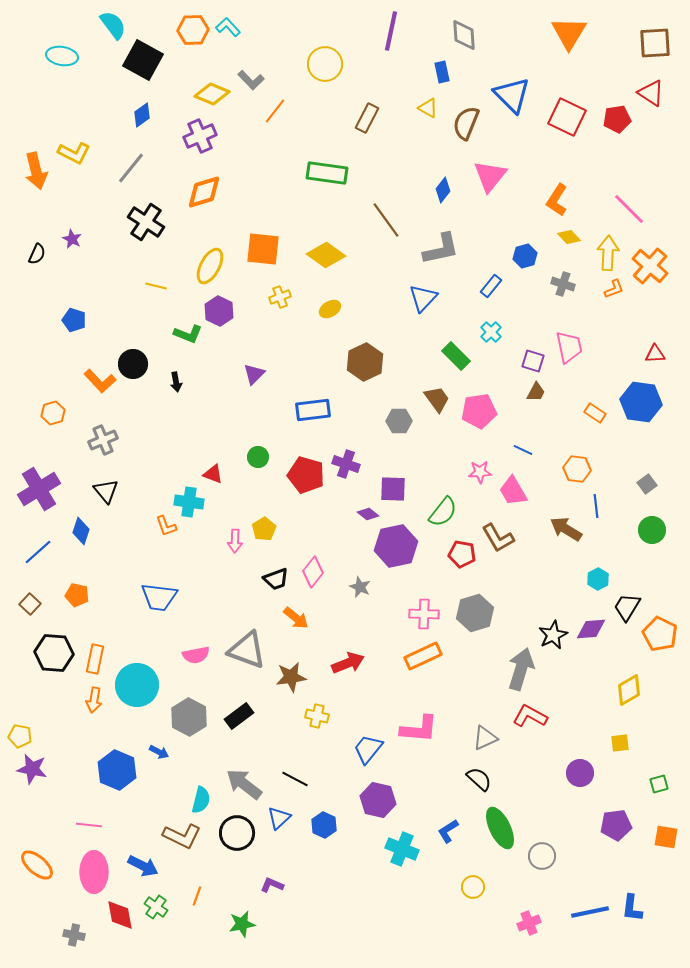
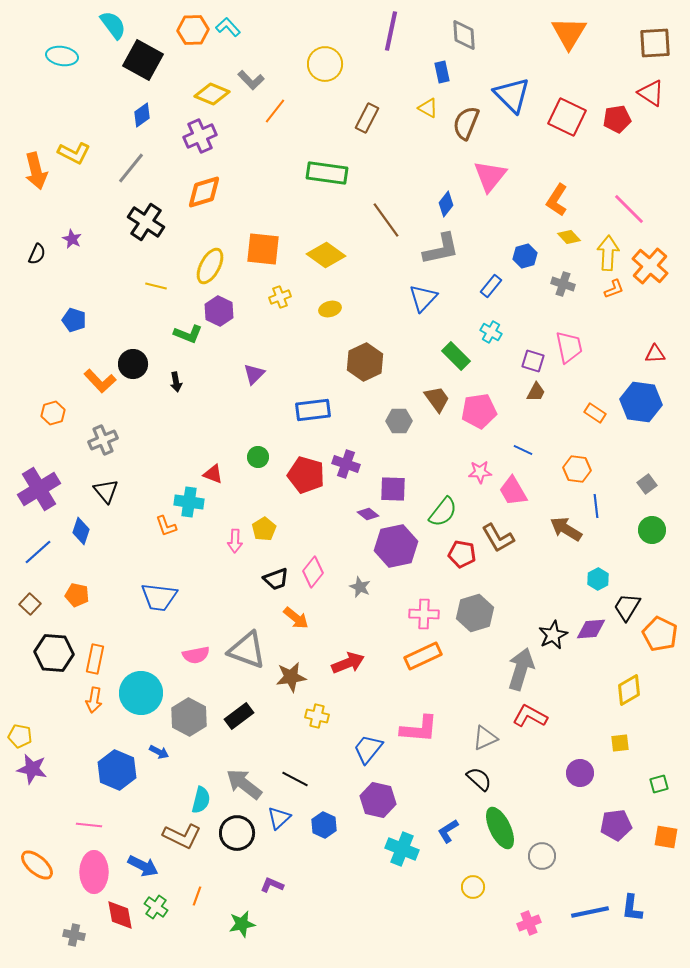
blue diamond at (443, 190): moved 3 px right, 14 px down
yellow ellipse at (330, 309): rotated 15 degrees clockwise
cyan cross at (491, 332): rotated 15 degrees counterclockwise
cyan circle at (137, 685): moved 4 px right, 8 px down
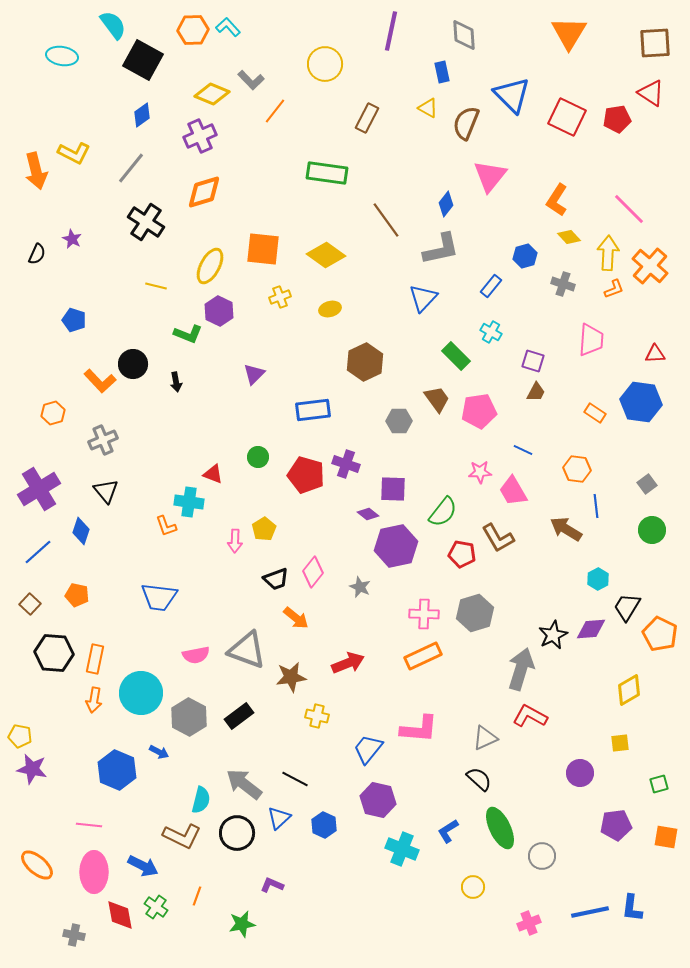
pink trapezoid at (569, 347): moved 22 px right, 7 px up; rotated 16 degrees clockwise
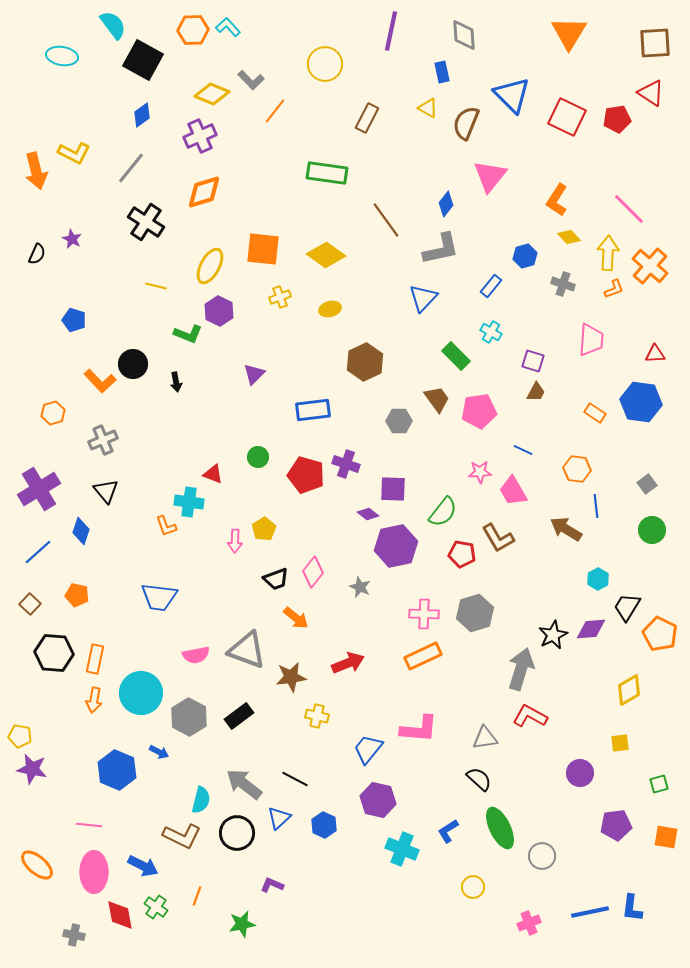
gray triangle at (485, 738): rotated 16 degrees clockwise
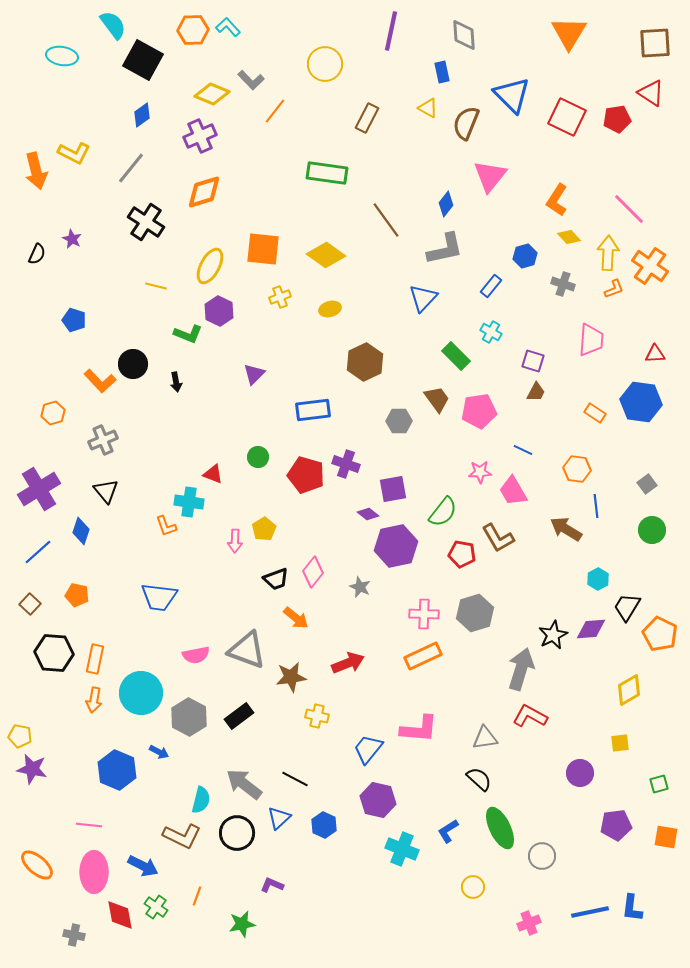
gray L-shape at (441, 249): moved 4 px right
orange cross at (650, 266): rotated 6 degrees counterclockwise
purple square at (393, 489): rotated 12 degrees counterclockwise
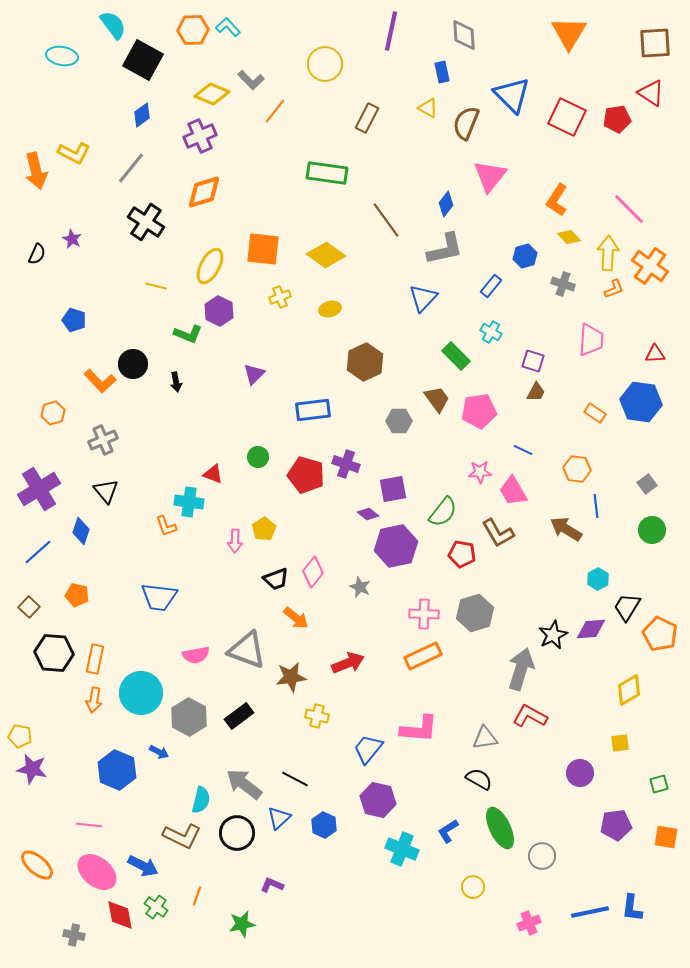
brown L-shape at (498, 538): moved 5 px up
brown square at (30, 604): moved 1 px left, 3 px down
black semicircle at (479, 779): rotated 12 degrees counterclockwise
pink ellipse at (94, 872): moved 3 px right; rotated 51 degrees counterclockwise
